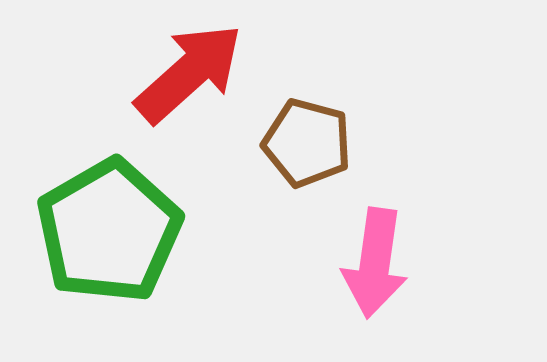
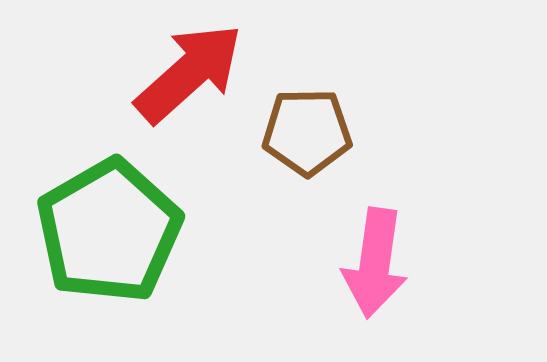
brown pentagon: moved 11 px up; rotated 16 degrees counterclockwise
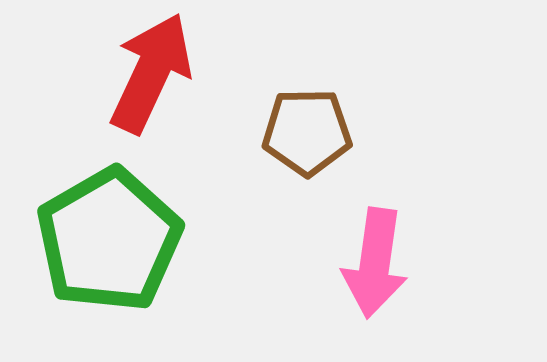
red arrow: moved 38 px left; rotated 23 degrees counterclockwise
green pentagon: moved 9 px down
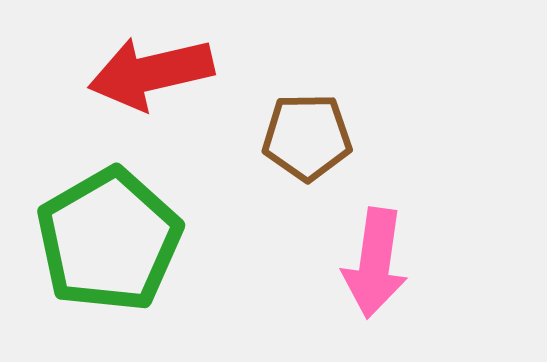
red arrow: rotated 128 degrees counterclockwise
brown pentagon: moved 5 px down
